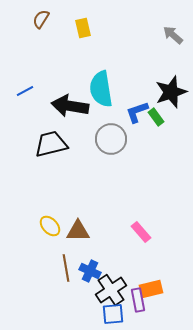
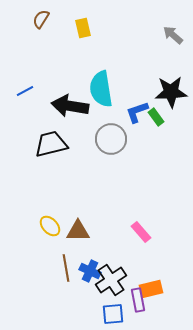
black star: rotated 16 degrees clockwise
black cross: moved 10 px up
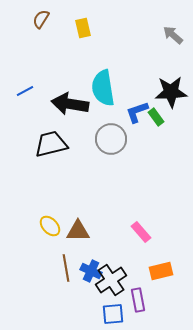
cyan semicircle: moved 2 px right, 1 px up
black arrow: moved 2 px up
blue cross: moved 1 px right
orange rectangle: moved 10 px right, 18 px up
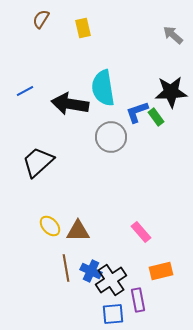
gray circle: moved 2 px up
black trapezoid: moved 13 px left, 18 px down; rotated 28 degrees counterclockwise
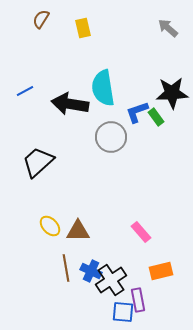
gray arrow: moved 5 px left, 7 px up
black star: moved 1 px right, 1 px down
blue square: moved 10 px right, 2 px up; rotated 10 degrees clockwise
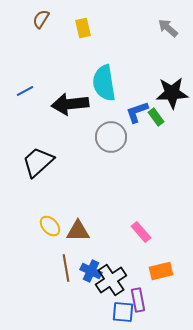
cyan semicircle: moved 1 px right, 5 px up
black arrow: rotated 15 degrees counterclockwise
